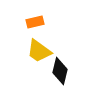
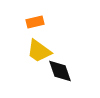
black diamond: rotated 32 degrees counterclockwise
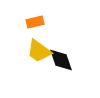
black diamond: moved 1 px right, 11 px up
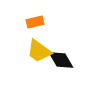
black diamond: rotated 12 degrees counterclockwise
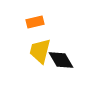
yellow trapezoid: moved 1 px right; rotated 68 degrees clockwise
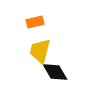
black diamond: moved 6 px left, 12 px down
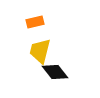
black diamond: rotated 8 degrees counterclockwise
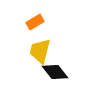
orange rectangle: rotated 18 degrees counterclockwise
